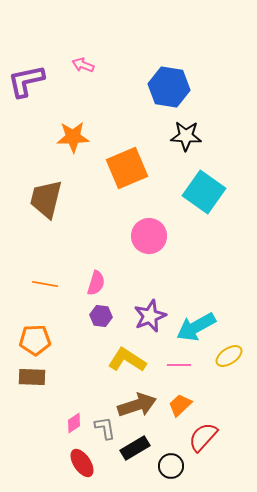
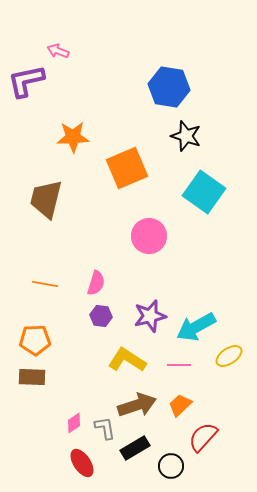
pink arrow: moved 25 px left, 14 px up
black star: rotated 16 degrees clockwise
purple star: rotated 8 degrees clockwise
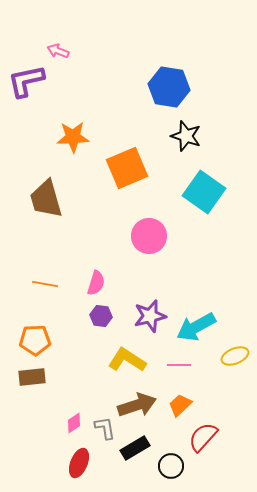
brown trapezoid: rotated 30 degrees counterclockwise
yellow ellipse: moved 6 px right; rotated 12 degrees clockwise
brown rectangle: rotated 8 degrees counterclockwise
red ellipse: moved 3 px left; rotated 56 degrees clockwise
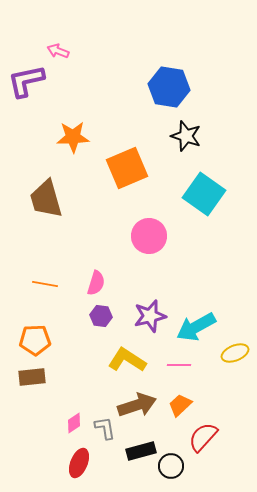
cyan square: moved 2 px down
yellow ellipse: moved 3 px up
black rectangle: moved 6 px right, 3 px down; rotated 16 degrees clockwise
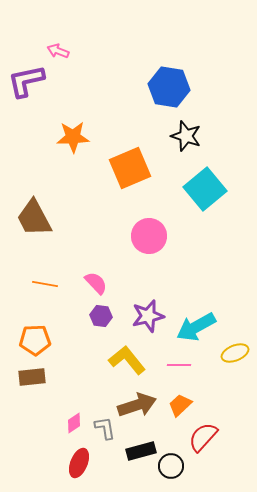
orange square: moved 3 px right
cyan square: moved 1 px right, 5 px up; rotated 15 degrees clockwise
brown trapezoid: moved 12 px left, 19 px down; rotated 12 degrees counterclockwise
pink semicircle: rotated 60 degrees counterclockwise
purple star: moved 2 px left
yellow L-shape: rotated 18 degrees clockwise
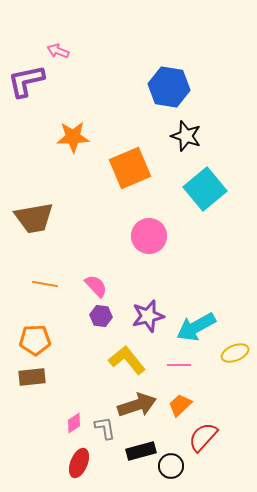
brown trapezoid: rotated 72 degrees counterclockwise
pink semicircle: moved 3 px down
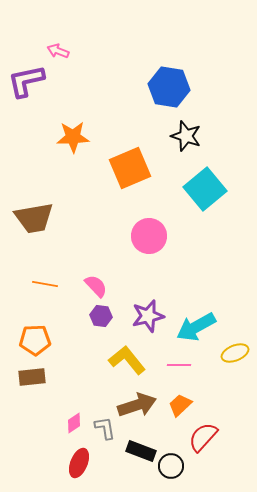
black rectangle: rotated 36 degrees clockwise
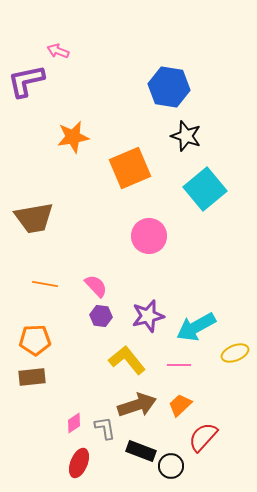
orange star: rotated 8 degrees counterclockwise
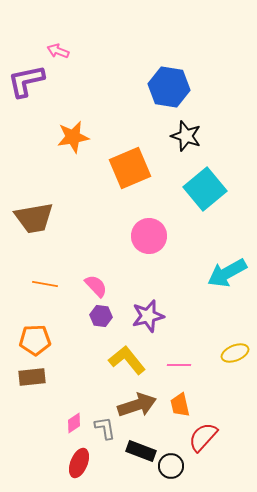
cyan arrow: moved 31 px right, 54 px up
orange trapezoid: rotated 60 degrees counterclockwise
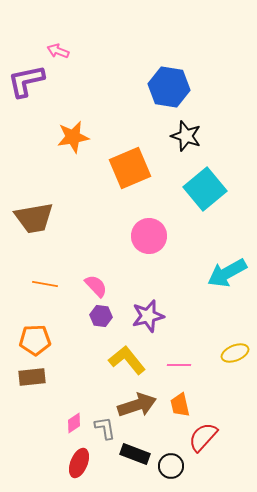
black rectangle: moved 6 px left, 3 px down
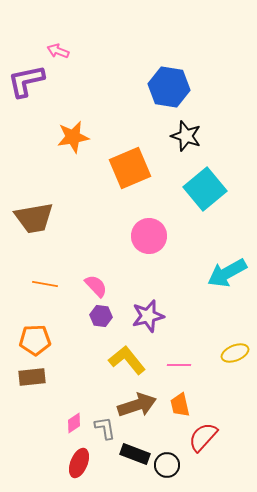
black circle: moved 4 px left, 1 px up
